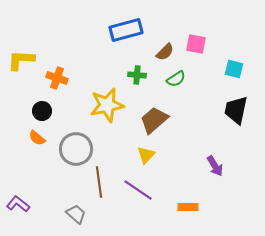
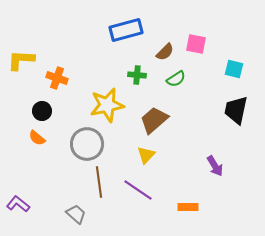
gray circle: moved 11 px right, 5 px up
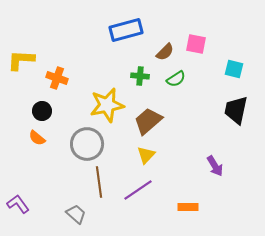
green cross: moved 3 px right, 1 px down
brown trapezoid: moved 6 px left, 1 px down
purple line: rotated 68 degrees counterclockwise
purple L-shape: rotated 15 degrees clockwise
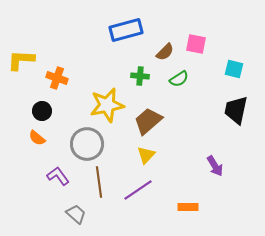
green semicircle: moved 3 px right
purple L-shape: moved 40 px right, 28 px up
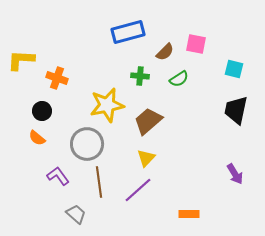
blue rectangle: moved 2 px right, 2 px down
yellow triangle: moved 3 px down
purple arrow: moved 20 px right, 8 px down
purple line: rotated 8 degrees counterclockwise
orange rectangle: moved 1 px right, 7 px down
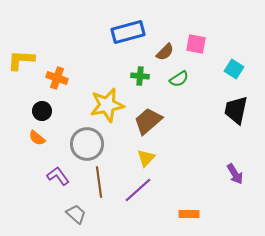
cyan square: rotated 18 degrees clockwise
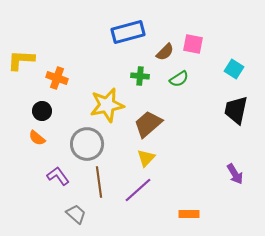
pink square: moved 3 px left
brown trapezoid: moved 3 px down
